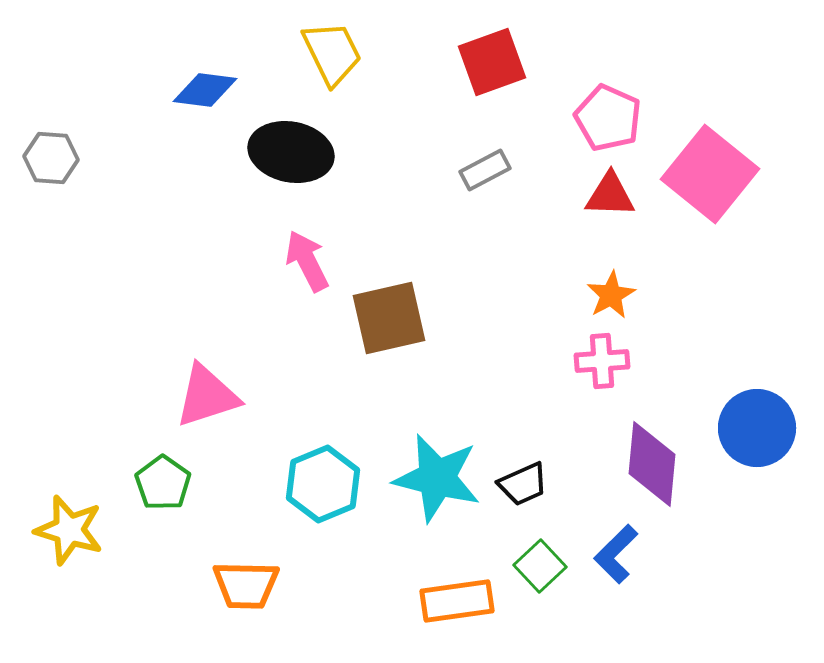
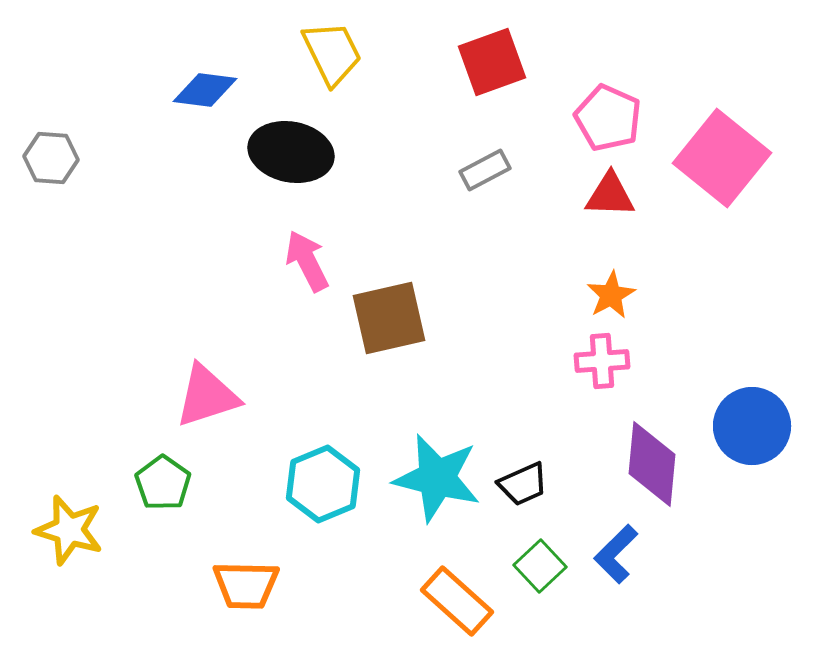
pink square: moved 12 px right, 16 px up
blue circle: moved 5 px left, 2 px up
orange rectangle: rotated 50 degrees clockwise
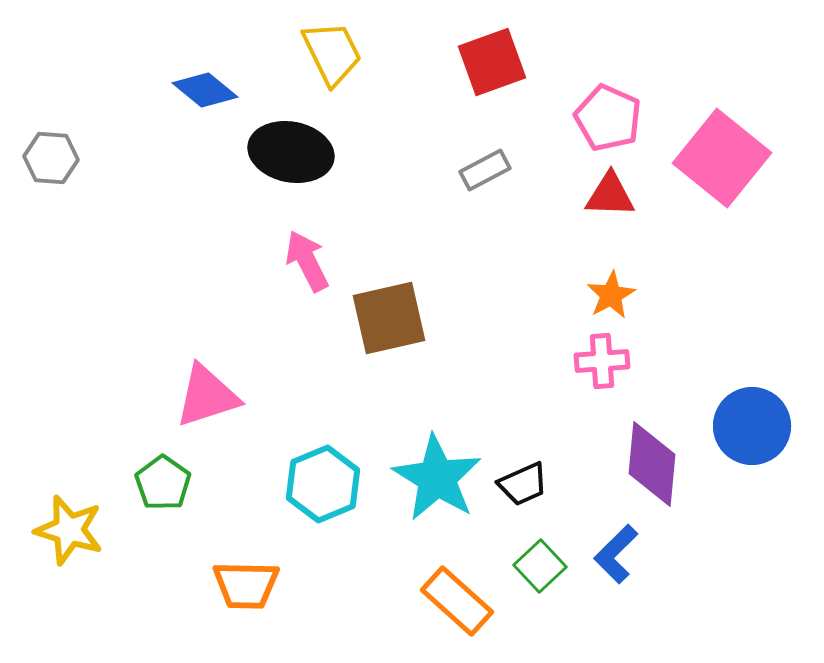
blue diamond: rotated 32 degrees clockwise
cyan star: rotated 18 degrees clockwise
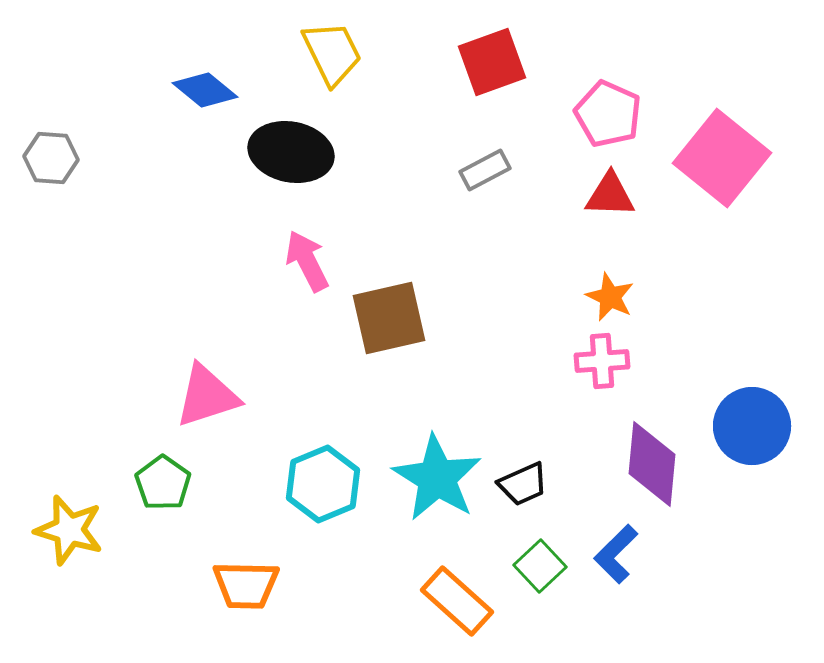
pink pentagon: moved 4 px up
orange star: moved 1 px left, 2 px down; rotated 18 degrees counterclockwise
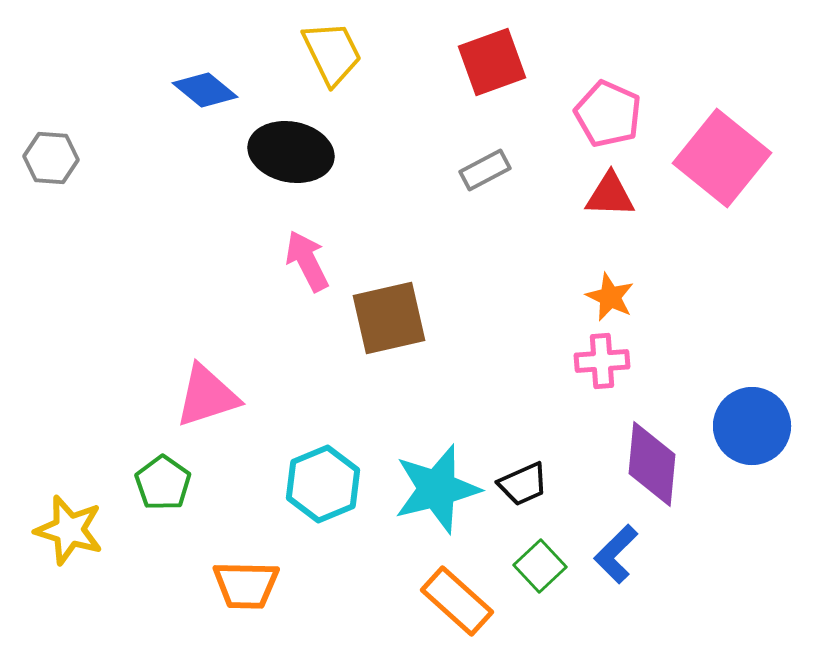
cyan star: moved 11 px down; rotated 26 degrees clockwise
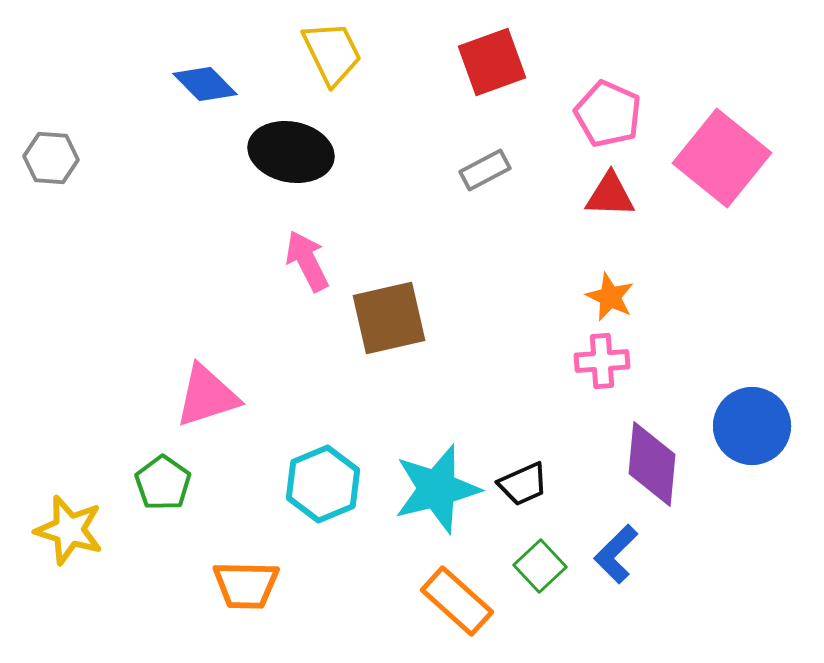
blue diamond: moved 6 px up; rotated 6 degrees clockwise
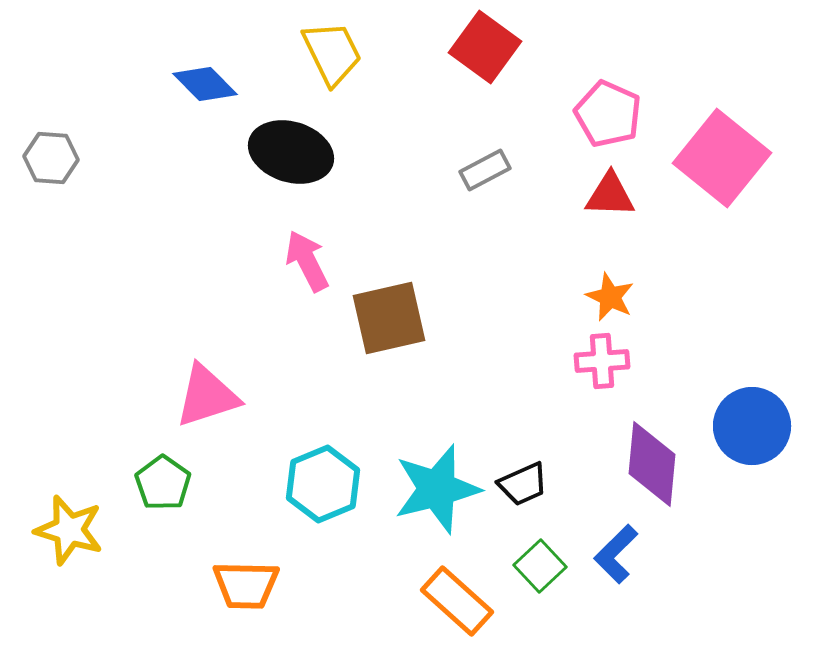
red square: moved 7 px left, 15 px up; rotated 34 degrees counterclockwise
black ellipse: rotated 6 degrees clockwise
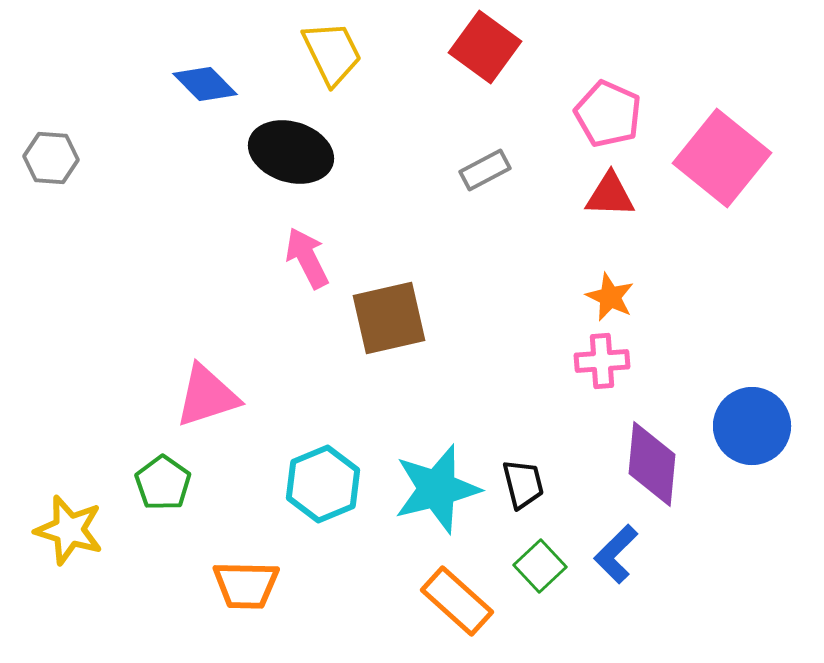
pink arrow: moved 3 px up
black trapezoid: rotated 80 degrees counterclockwise
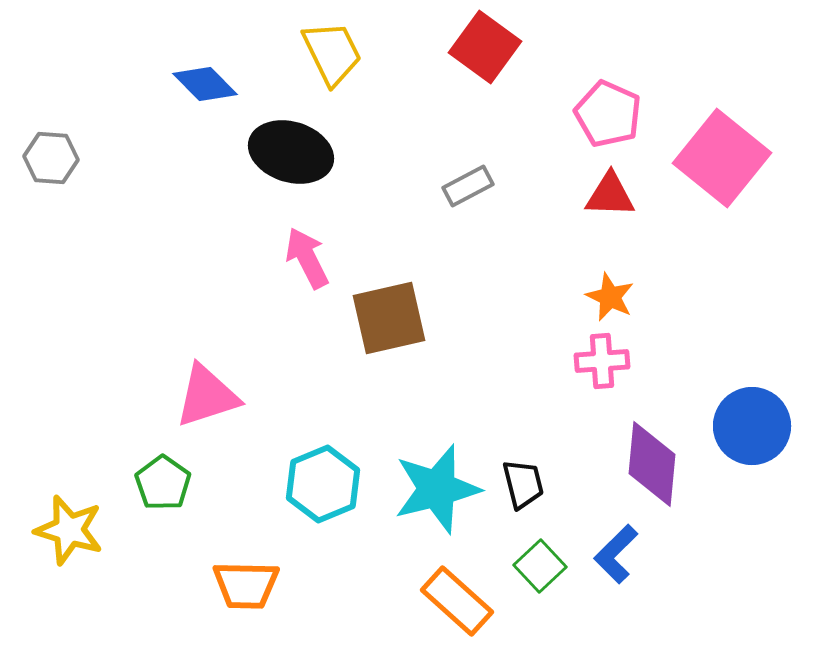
gray rectangle: moved 17 px left, 16 px down
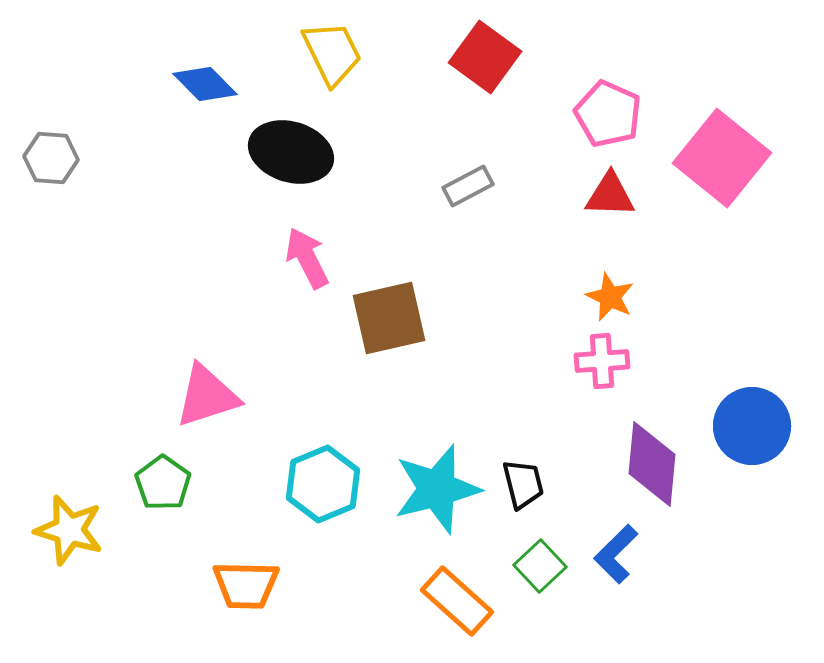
red square: moved 10 px down
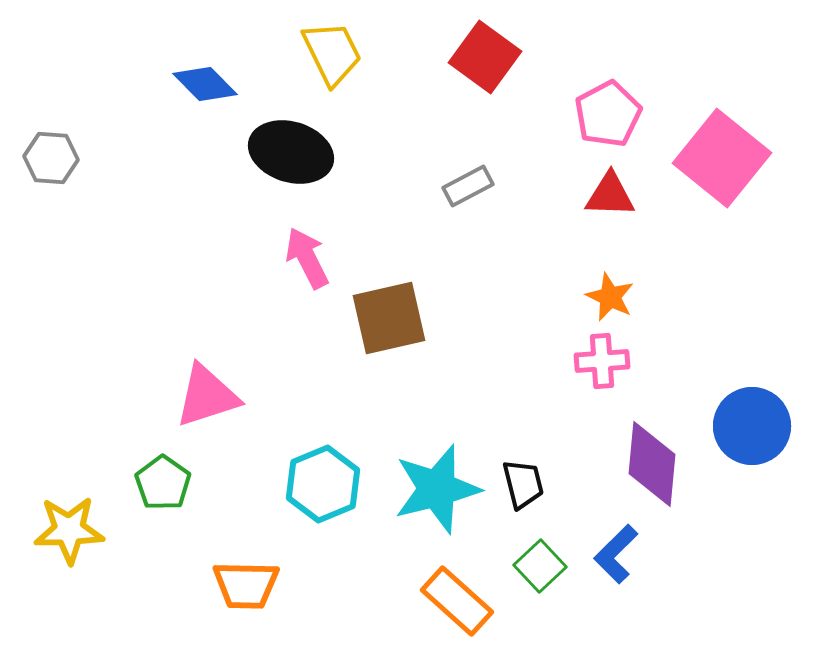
pink pentagon: rotated 20 degrees clockwise
yellow star: rotated 18 degrees counterclockwise
